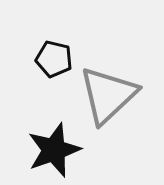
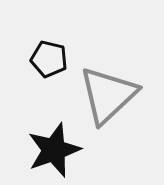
black pentagon: moved 5 px left
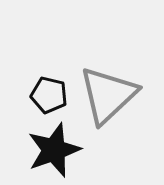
black pentagon: moved 36 px down
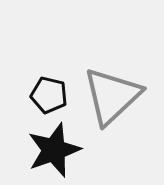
gray triangle: moved 4 px right, 1 px down
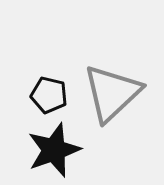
gray triangle: moved 3 px up
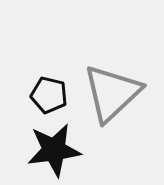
black star: rotated 12 degrees clockwise
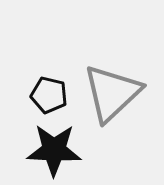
black star: rotated 10 degrees clockwise
